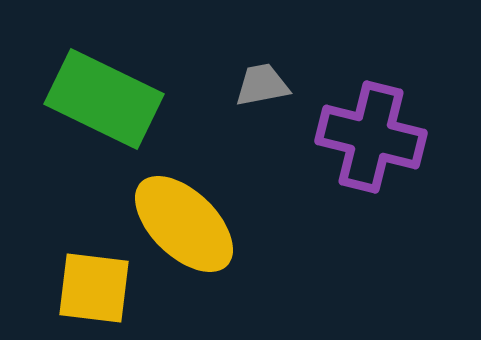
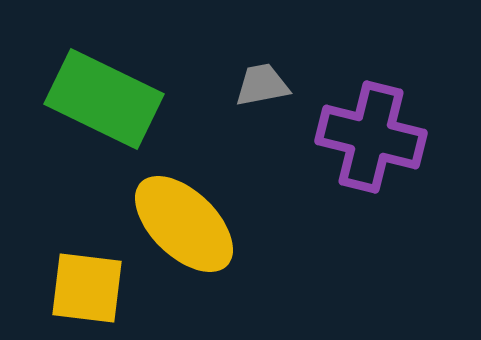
yellow square: moved 7 px left
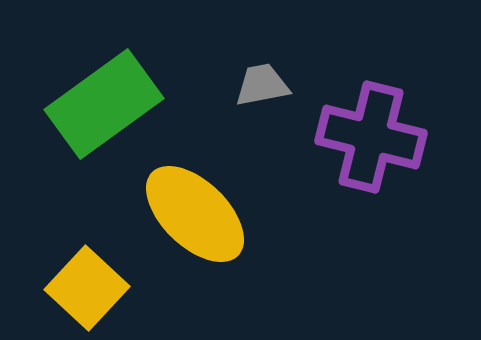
green rectangle: moved 5 px down; rotated 62 degrees counterclockwise
yellow ellipse: moved 11 px right, 10 px up
yellow square: rotated 36 degrees clockwise
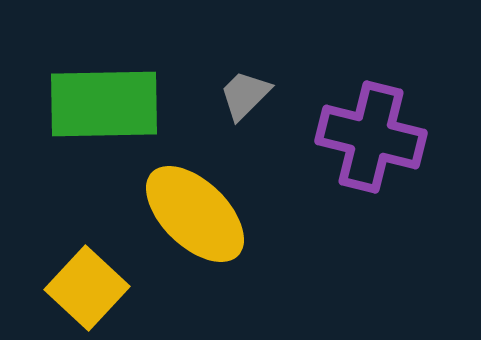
gray trapezoid: moved 17 px left, 10 px down; rotated 34 degrees counterclockwise
green rectangle: rotated 35 degrees clockwise
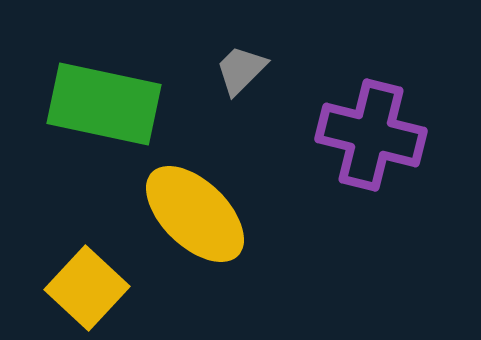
gray trapezoid: moved 4 px left, 25 px up
green rectangle: rotated 13 degrees clockwise
purple cross: moved 2 px up
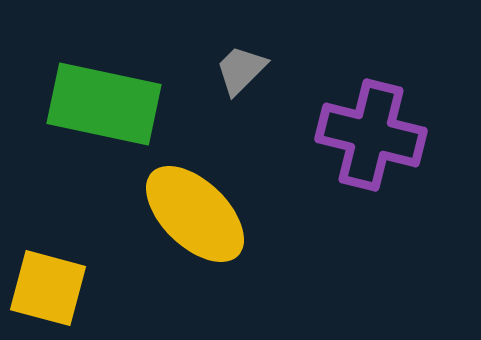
yellow square: moved 39 px left; rotated 28 degrees counterclockwise
